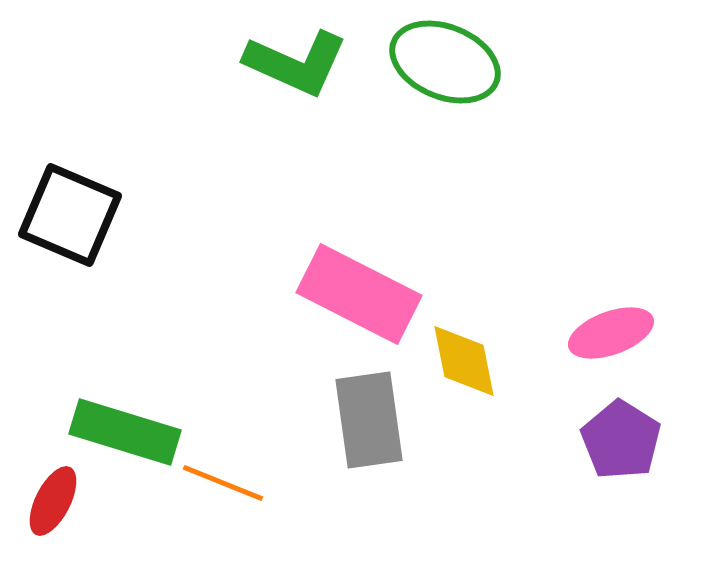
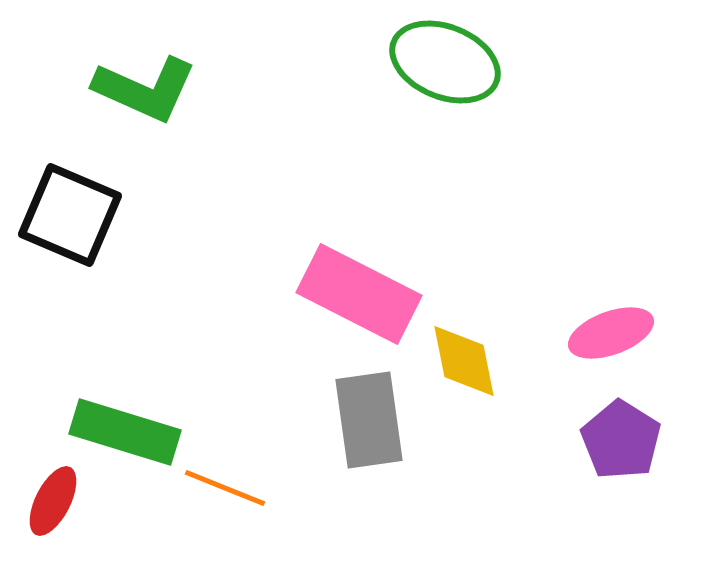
green L-shape: moved 151 px left, 26 px down
orange line: moved 2 px right, 5 px down
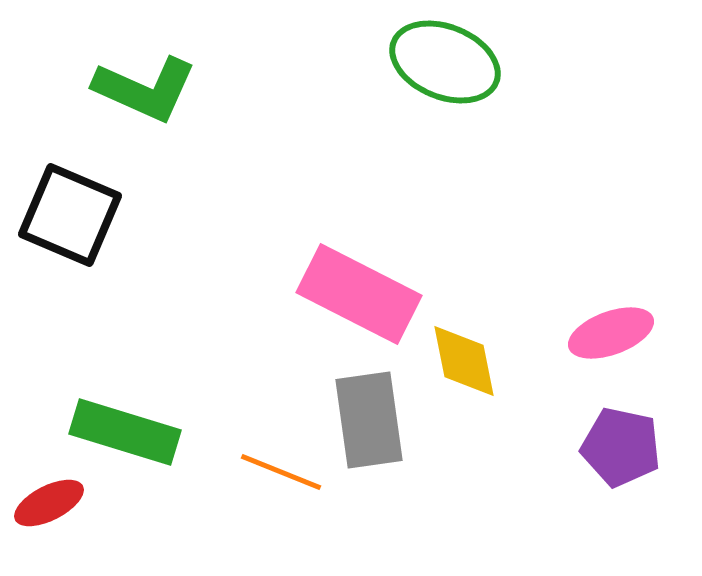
purple pentagon: moved 7 px down; rotated 20 degrees counterclockwise
orange line: moved 56 px right, 16 px up
red ellipse: moved 4 px left, 2 px down; rotated 36 degrees clockwise
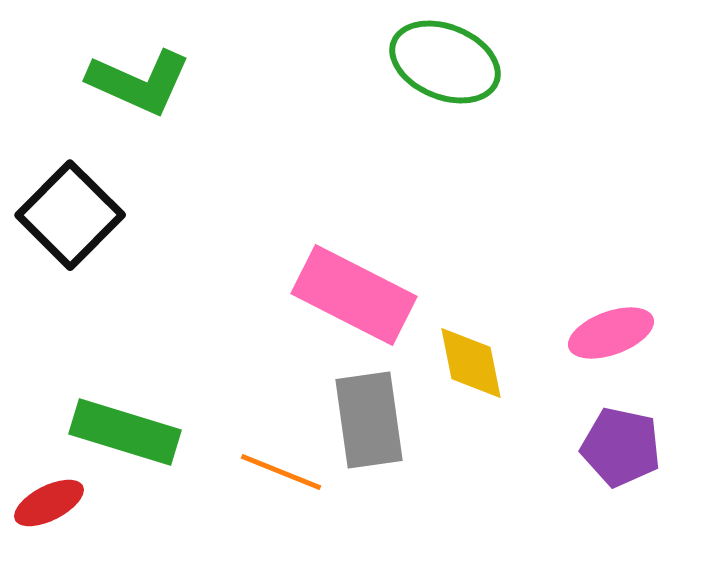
green L-shape: moved 6 px left, 7 px up
black square: rotated 22 degrees clockwise
pink rectangle: moved 5 px left, 1 px down
yellow diamond: moved 7 px right, 2 px down
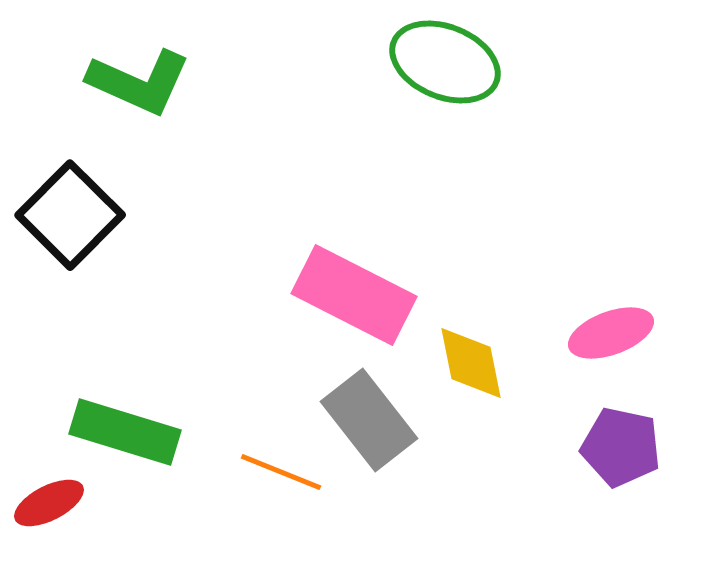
gray rectangle: rotated 30 degrees counterclockwise
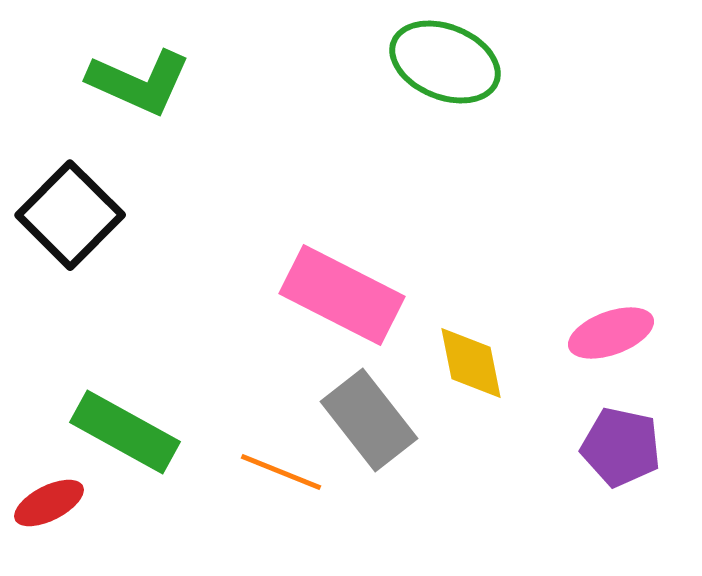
pink rectangle: moved 12 px left
green rectangle: rotated 12 degrees clockwise
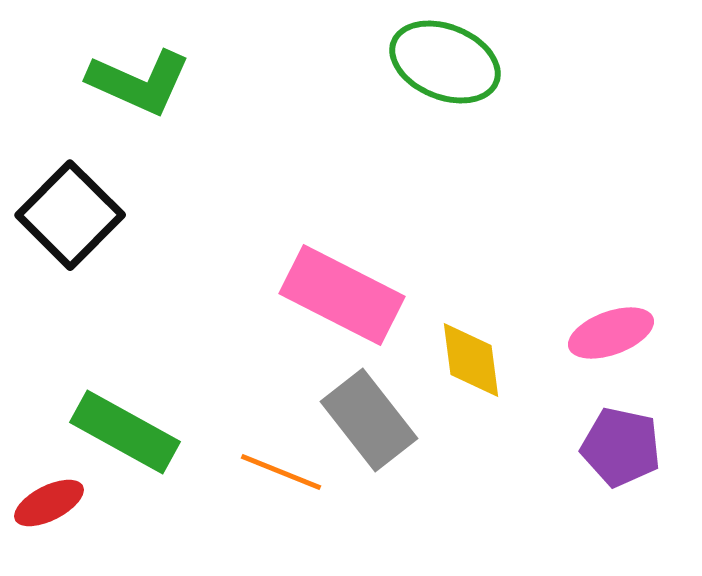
yellow diamond: moved 3 px up; rotated 4 degrees clockwise
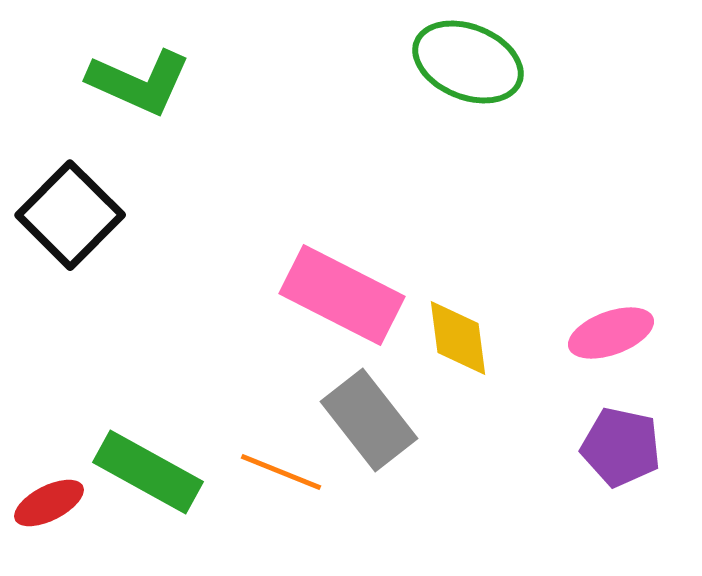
green ellipse: moved 23 px right
yellow diamond: moved 13 px left, 22 px up
green rectangle: moved 23 px right, 40 px down
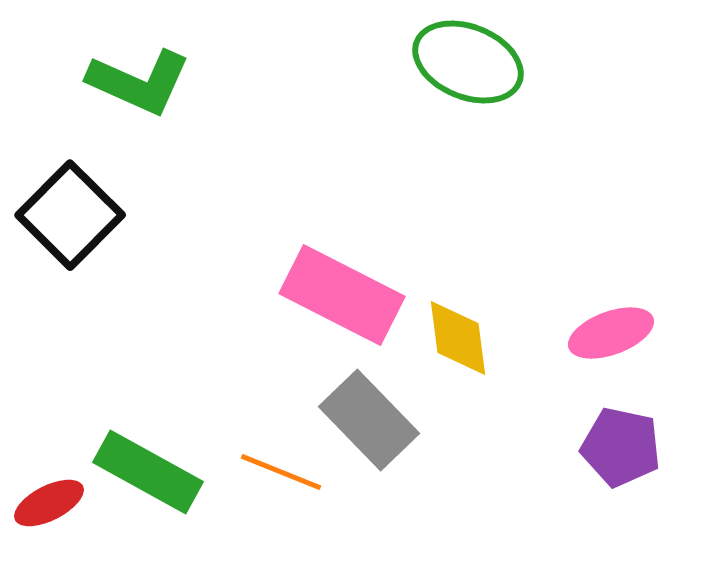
gray rectangle: rotated 6 degrees counterclockwise
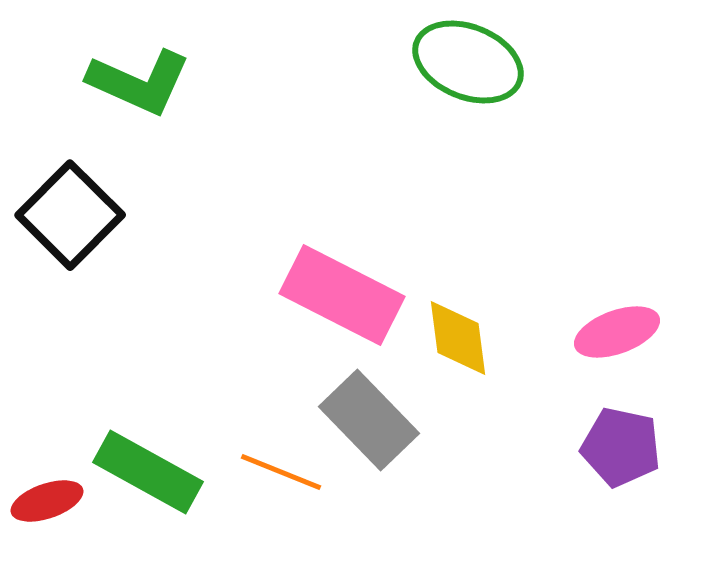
pink ellipse: moved 6 px right, 1 px up
red ellipse: moved 2 px left, 2 px up; rotated 8 degrees clockwise
